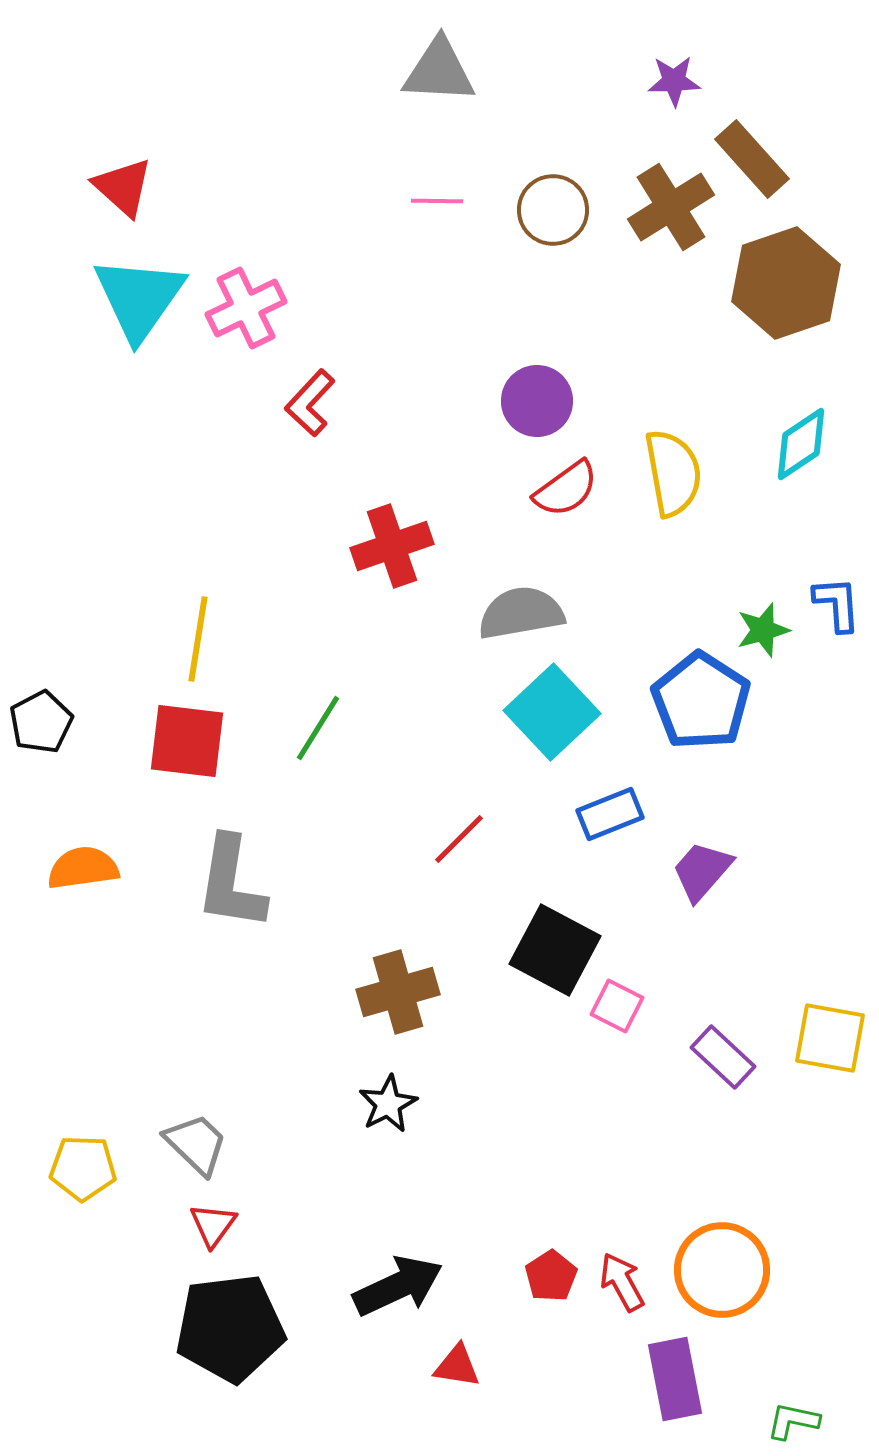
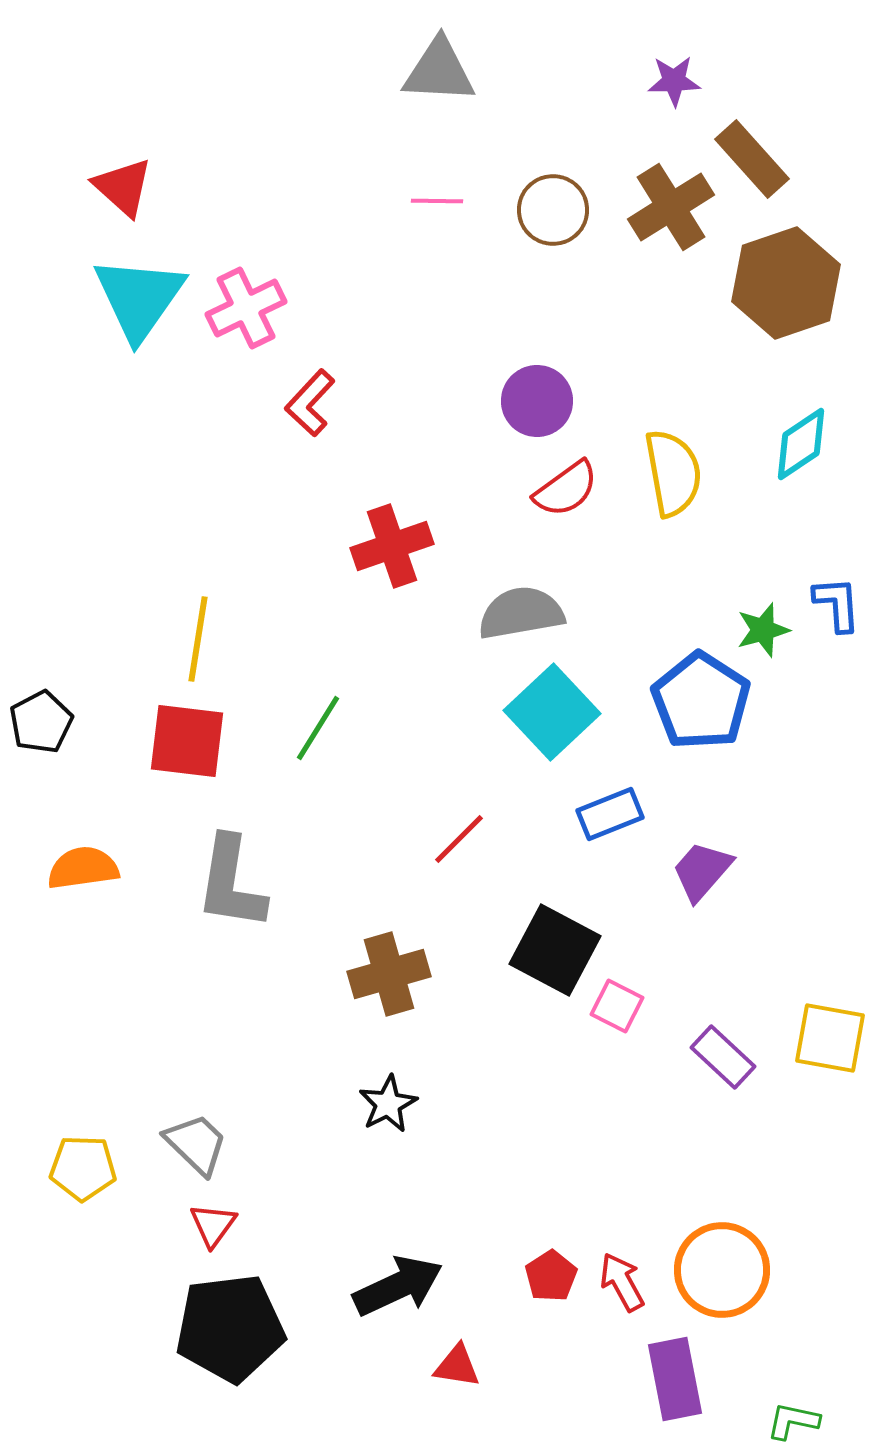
brown cross at (398, 992): moved 9 px left, 18 px up
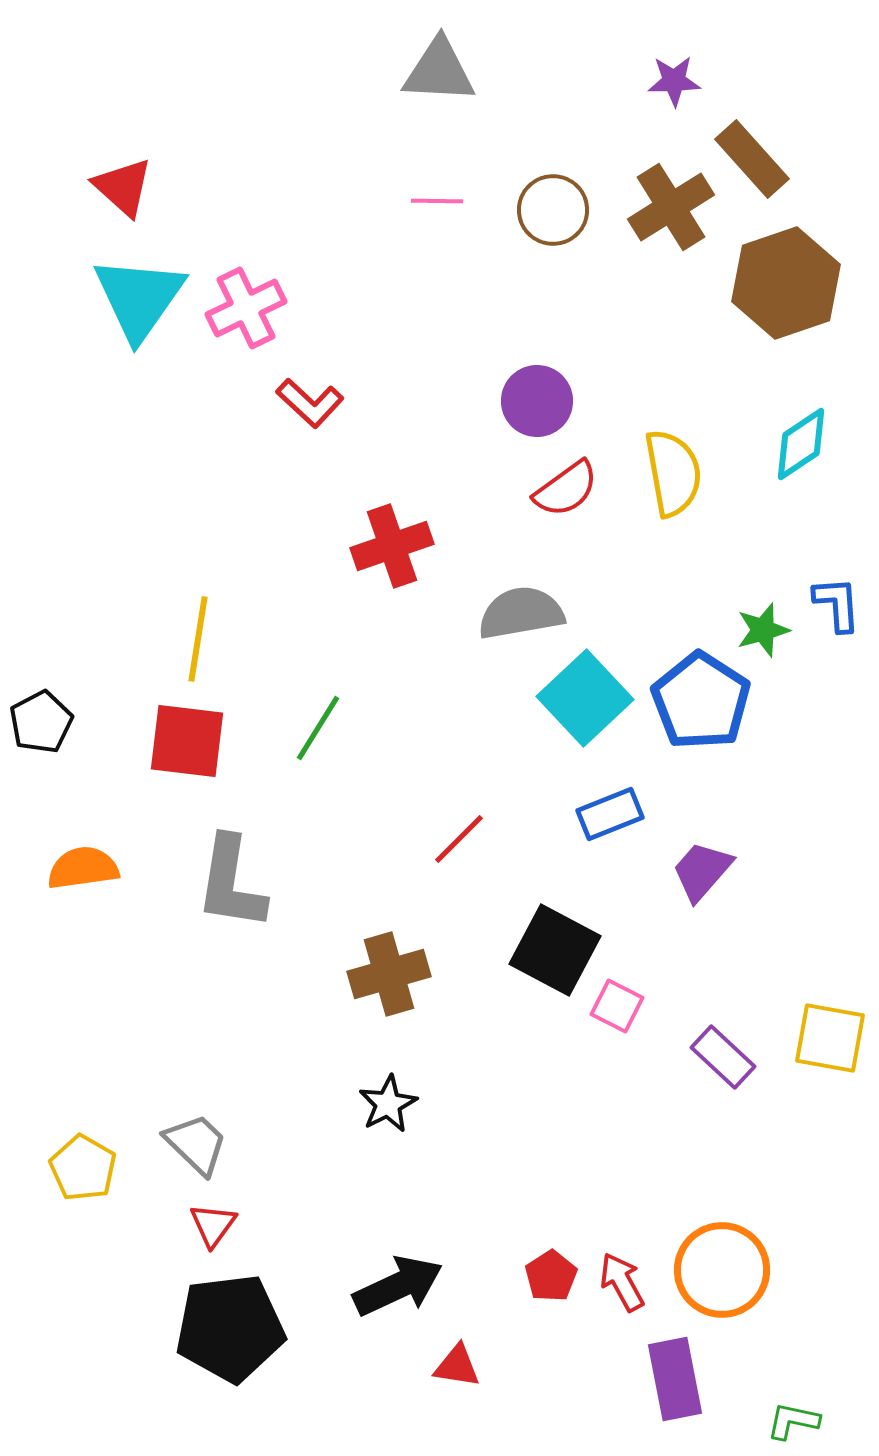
red L-shape at (310, 403): rotated 90 degrees counterclockwise
cyan square at (552, 712): moved 33 px right, 14 px up
yellow pentagon at (83, 1168): rotated 28 degrees clockwise
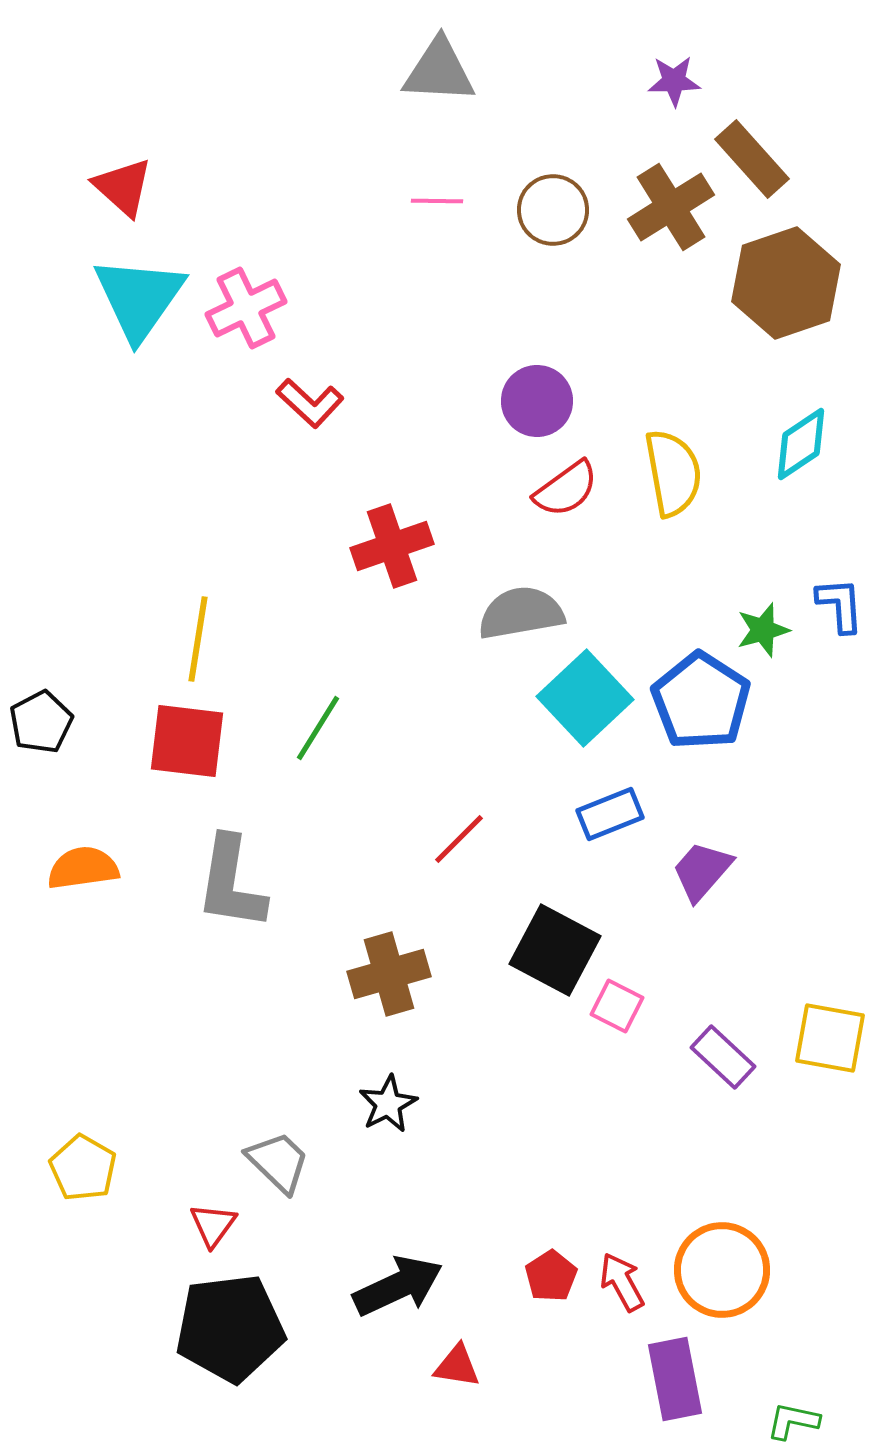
blue L-shape at (837, 604): moved 3 px right, 1 px down
gray trapezoid at (196, 1144): moved 82 px right, 18 px down
